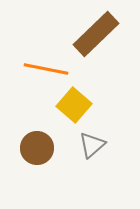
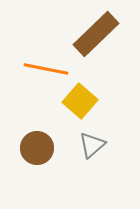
yellow square: moved 6 px right, 4 px up
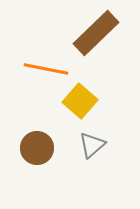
brown rectangle: moved 1 px up
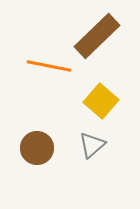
brown rectangle: moved 1 px right, 3 px down
orange line: moved 3 px right, 3 px up
yellow square: moved 21 px right
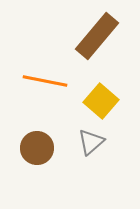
brown rectangle: rotated 6 degrees counterclockwise
orange line: moved 4 px left, 15 px down
gray triangle: moved 1 px left, 3 px up
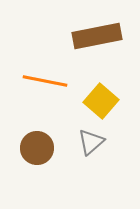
brown rectangle: rotated 39 degrees clockwise
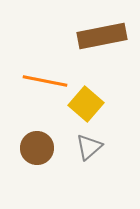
brown rectangle: moved 5 px right
yellow square: moved 15 px left, 3 px down
gray triangle: moved 2 px left, 5 px down
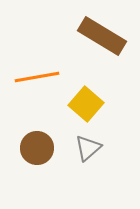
brown rectangle: rotated 42 degrees clockwise
orange line: moved 8 px left, 4 px up; rotated 21 degrees counterclockwise
gray triangle: moved 1 px left, 1 px down
